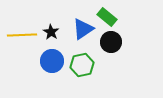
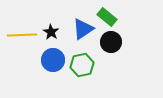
blue circle: moved 1 px right, 1 px up
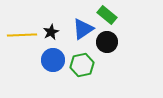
green rectangle: moved 2 px up
black star: rotated 14 degrees clockwise
black circle: moved 4 px left
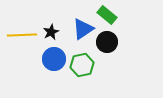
blue circle: moved 1 px right, 1 px up
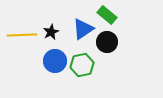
blue circle: moved 1 px right, 2 px down
